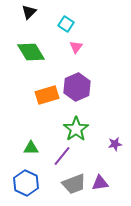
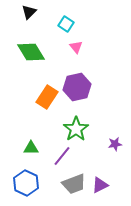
pink triangle: rotated 16 degrees counterclockwise
purple hexagon: rotated 12 degrees clockwise
orange rectangle: moved 2 px down; rotated 40 degrees counterclockwise
purple triangle: moved 2 px down; rotated 18 degrees counterclockwise
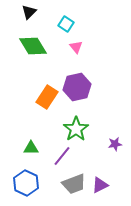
green diamond: moved 2 px right, 6 px up
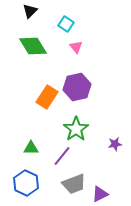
black triangle: moved 1 px right, 1 px up
purple triangle: moved 9 px down
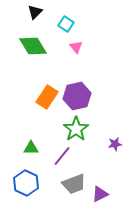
black triangle: moved 5 px right, 1 px down
purple hexagon: moved 9 px down
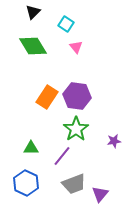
black triangle: moved 2 px left
purple hexagon: rotated 20 degrees clockwise
purple star: moved 1 px left, 3 px up
purple triangle: rotated 24 degrees counterclockwise
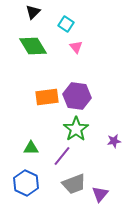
orange rectangle: rotated 50 degrees clockwise
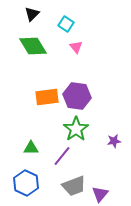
black triangle: moved 1 px left, 2 px down
gray trapezoid: moved 2 px down
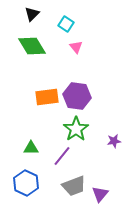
green diamond: moved 1 px left
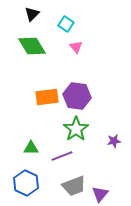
purple line: rotated 30 degrees clockwise
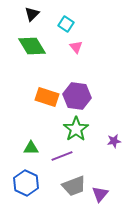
orange rectangle: rotated 25 degrees clockwise
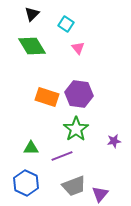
pink triangle: moved 2 px right, 1 px down
purple hexagon: moved 2 px right, 2 px up
